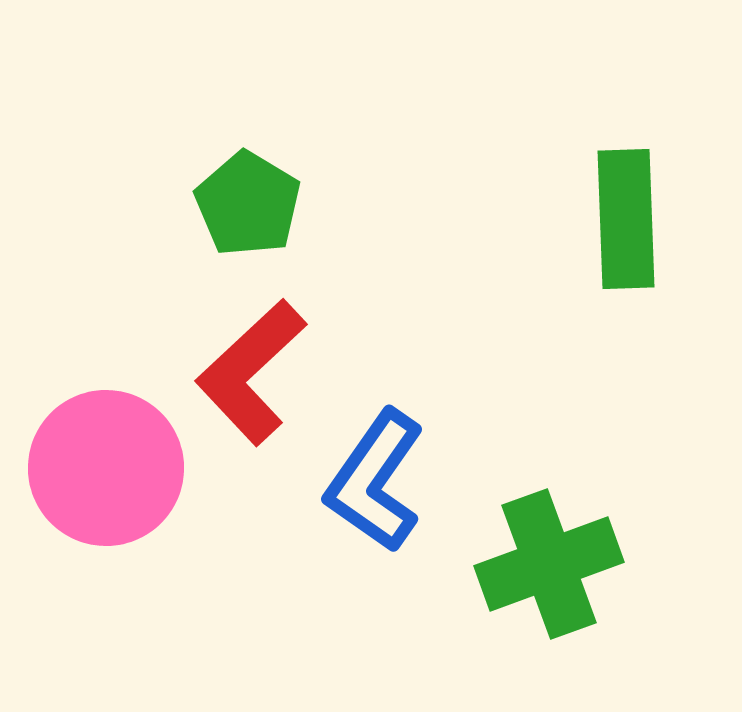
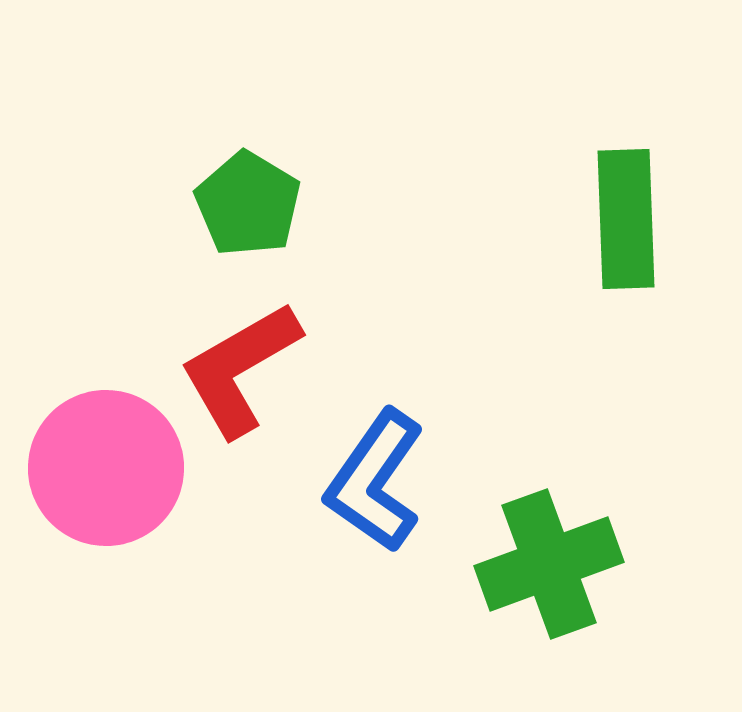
red L-shape: moved 11 px left, 3 px up; rotated 13 degrees clockwise
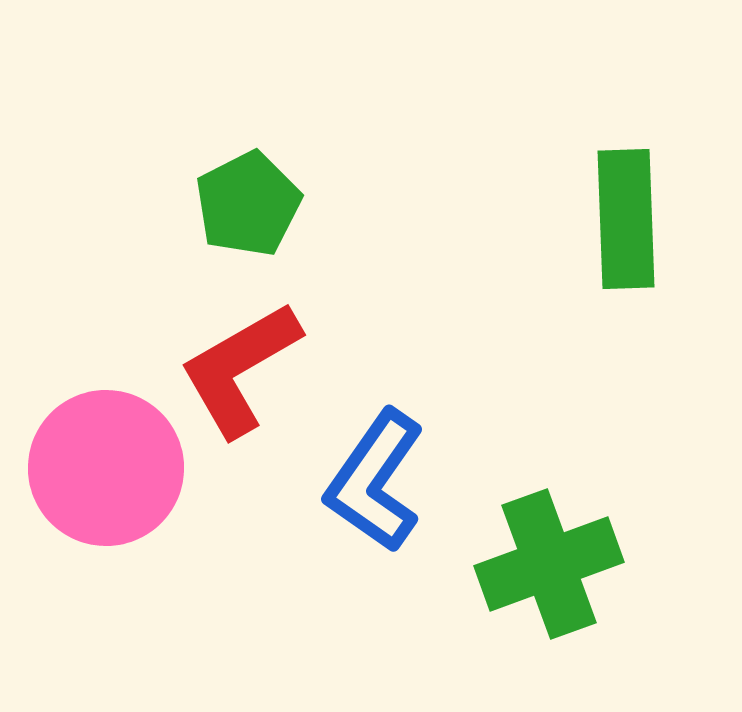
green pentagon: rotated 14 degrees clockwise
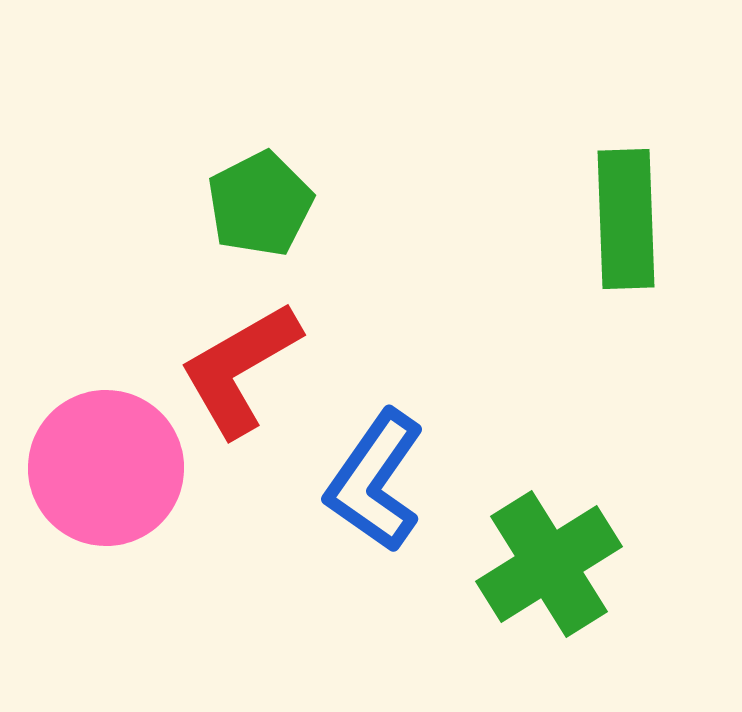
green pentagon: moved 12 px right
green cross: rotated 12 degrees counterclockwise
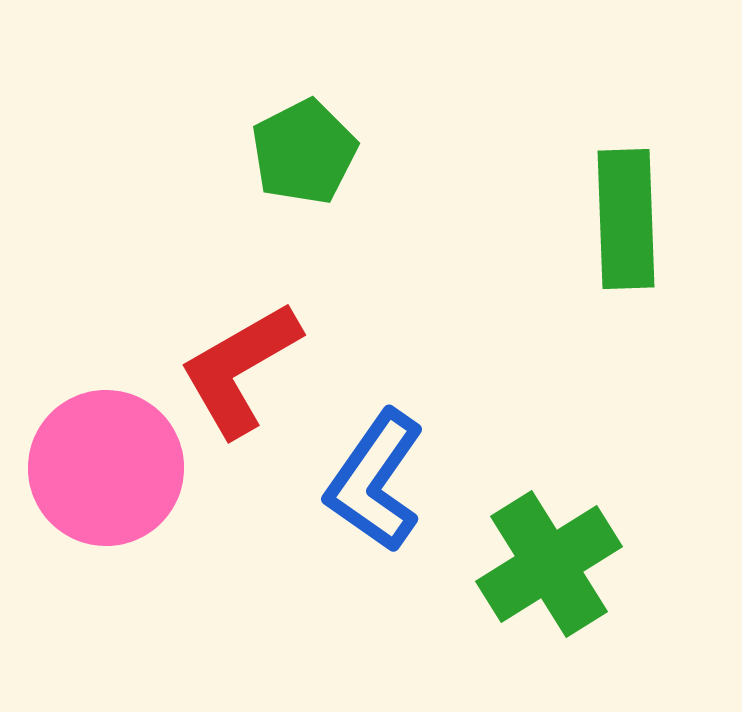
green pentagon: moved 44 px right, 52 px up
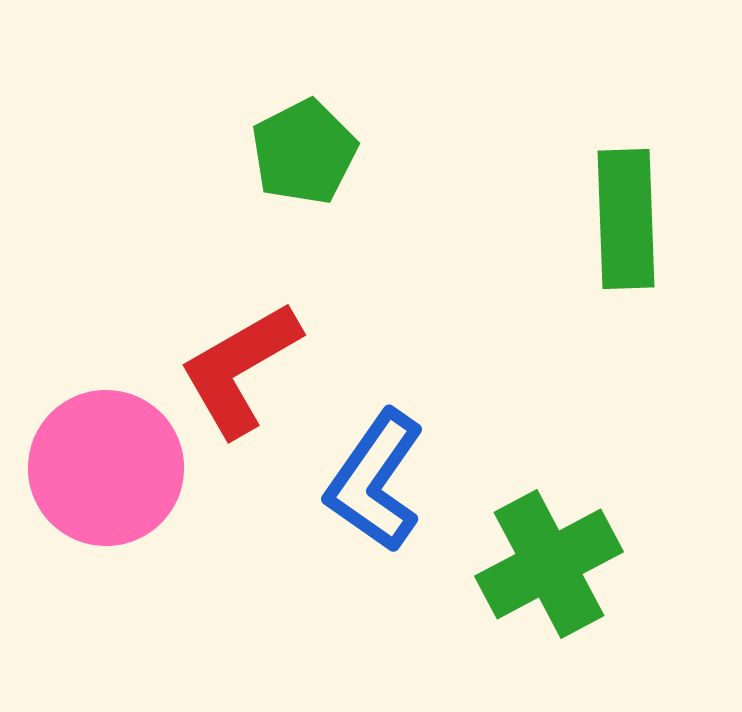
green cross: rotated 4 degrees clockwise
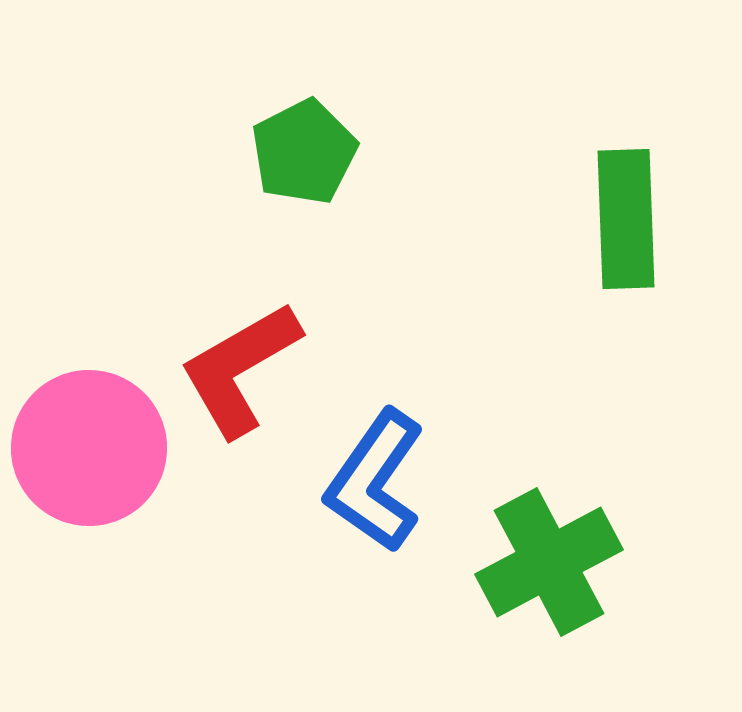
pink circle: moved 17 px left, 20 px up
green cross: moved 2 px up
